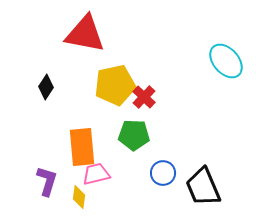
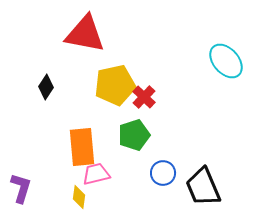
green pentagon: rotated 20 degrees counterclockwise
purple L-shape: moved 26 px left, 7 px down
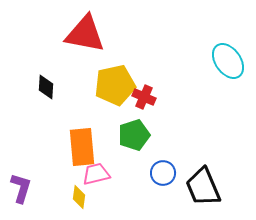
cyan ellipse: moved 2 px right; rotated 6 degrees clockwise
black diamond: rotated 30 degrees counterclockwise
red cross: rotated 20 degrees counterclockwise
